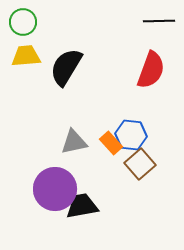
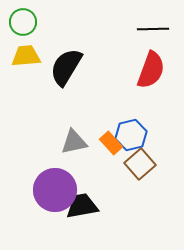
black line: moved 6 px left, 8 px down
blue hexagon: rotated 20 degrees counterclockwise
purple circle: moved 1 px down
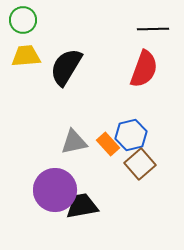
green circle: moved 2 px up
red semicircle: moved 7 px left, 1 px up
orange rectangle: moved 3 px left, 1 px down
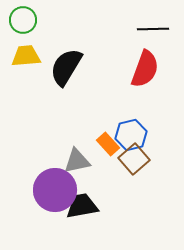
red semicircle: moved 1 px right
gray triangle: moved 3 px right, 19 px down
brown square: moved 6 px left, 5 px up
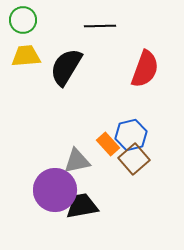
black line: moved 53 px left, 3 px up
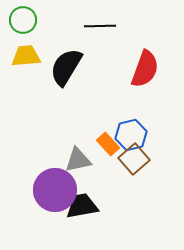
gray triangle: moved 1 px right, 1 px up
